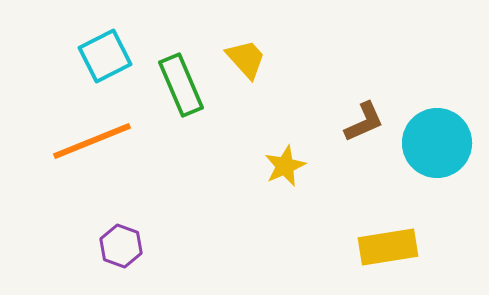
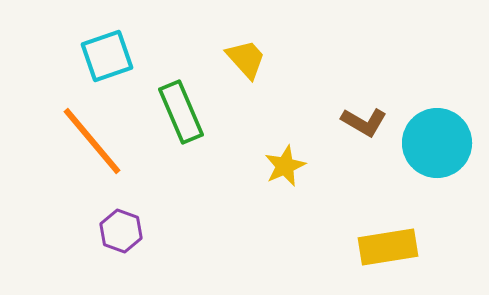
cyan square: moved 2 px right; rotated 8 degrees clockwise
green rectangle: moved 27 px down
brown L-shape: rotated 54 degrees clockwise
orange line: rotated 72 degrees clockwise
purple hexagon: moved 15 px up
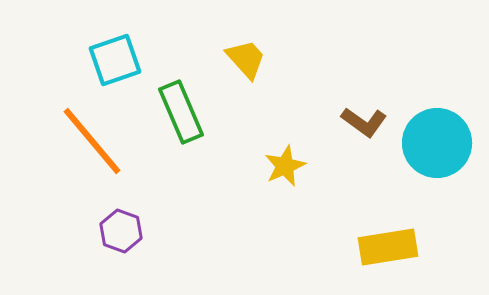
cyan square: moved 8 px right, 4 px down
brown L-shape: rotated 6 degrees clockwise
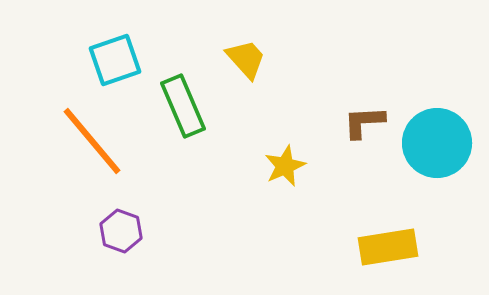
green rectangle: moved 2 px right, 6 px up
brown L-shape: rotated 141 degrees clockwise
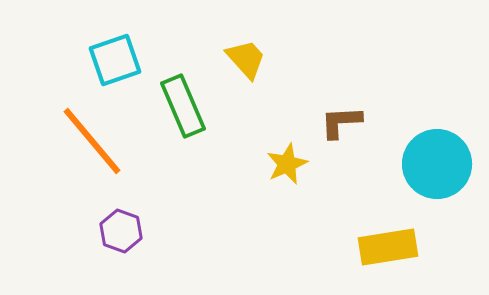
brown L-shape: moved 23 px left
cyan circle: moved 21 px down
yellow star: moved 2 px right, 2 px up
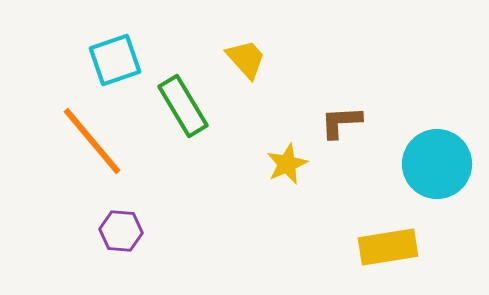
green rectangle: rotated 8 degrees counterclockwise
purple hexagon: rotated 15 degrees counterclockwise
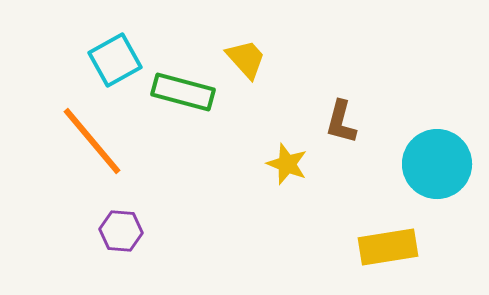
cyan square: rotated 10 degrees counterclockwise
green rectangle: moved 14 px up; rotated 44 degrees counterclockwise
brown L-shape: rotated 72 degrees counterclockwise
yellow star: rotated 27 degrees counterclockwise
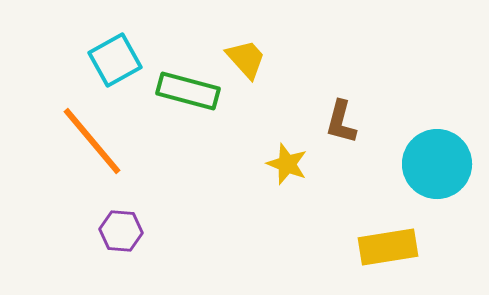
green rectangle: moved 5 px right, 1 px up
